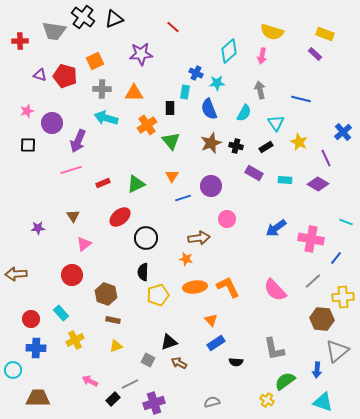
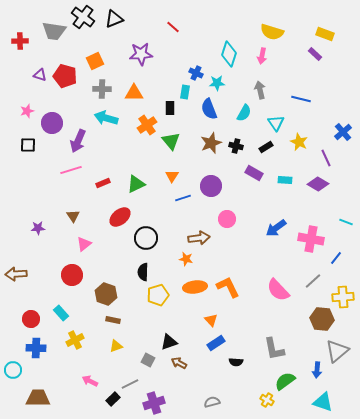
cyan diamond at (229, 51): moved 3 px down; rotated 30 degrees counterclockwise
pink semicircle at (275, 290): moved 3 px right
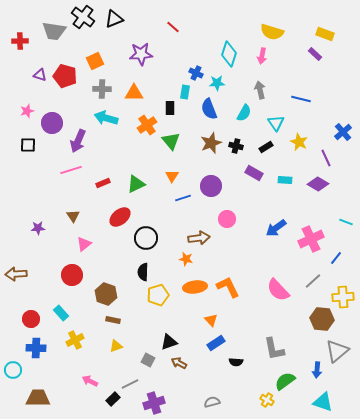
pink cross at (311, 239): rotated 35 degrees counterclockwise
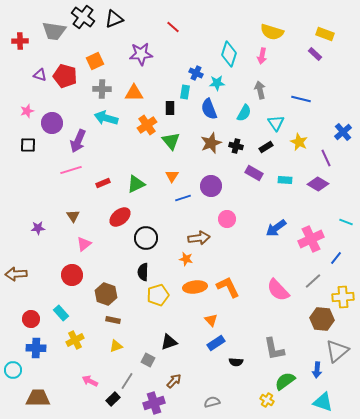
brown arrow at (179, 363): moved 5 px left, 18 px down; rotated 105 degrees clockwise
gray line at (130, 384): moved 3 px left, 3 px up; rotated 30 degrees counterclockwise
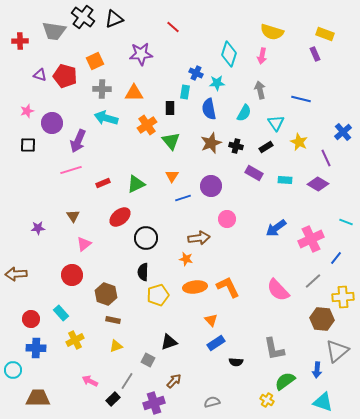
purple rectangle at (315, 54): rotated 24 degrees clockwise
blue semicircle at (209, 109): rotated 10 degrees clockwise
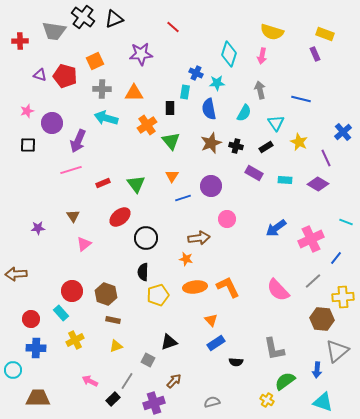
green triangle at (136, 184): rotated 42 degrees counterclockwise
red circle at (72, 275): moved 16 px down
